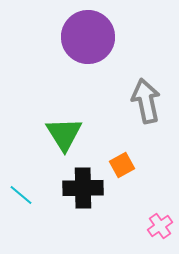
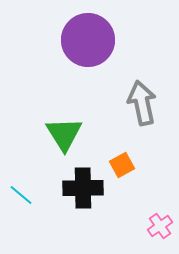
purple circle: moved 3 px down
gray arrow: moved 4 px left, 2 px down
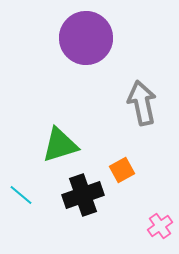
purple circle: moved 2 px left, 2 px up
green triangle: moved 4 px left, 11 px down; rotated 45 degrees clockwise
orange square: moved 5 px down
black cross: moved 7 px down; rotated 18 degrees counterclockwise
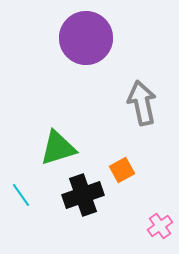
green triangle: moved 2 px left, 3 px down
cyan line: rotated 15 degrees clockwise
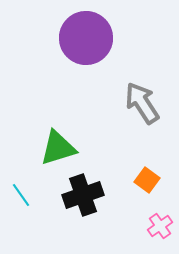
gray arrow: rotated 21 degrees counterclockwise
orange square: moved 25 px right, 10 px down; rotated 25 degrees counterclockwise
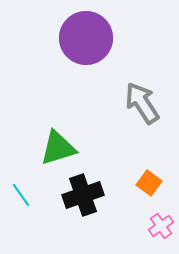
orange square: moved 2 px right, 3 px down
pink cross: moved 1 px right
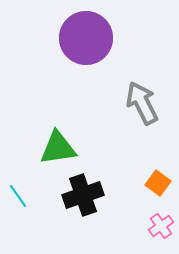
gray arrow: rotated 6 degrees clockwise
green triangle: rotated 9 degrees clockwise
orange square: moved 9 px right
cyan line: moved 3 px left, 1 px down
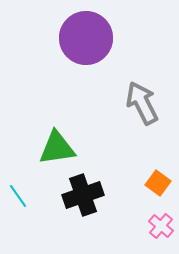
green triangle: moved 1 px left
pink cross: rotated 15 degrees counterclockwise
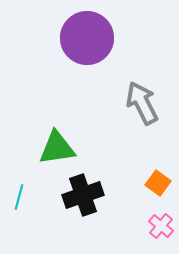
purple circle: moved 1 px right
cyan line: moved 1 px right, 1 px down; rotated 50 degrees clockwise
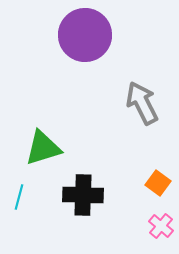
purple circle: moved 2 px left, 3 px up
green triangle: moved 14 px left; rotated 9 degrees counterclockwise
black cross: rotated 21 degrees clockwise
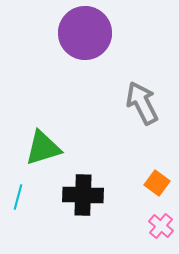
purple circle: moved 2 px up
orange square: moved 1 px left
cyan line: moved 1 px left
